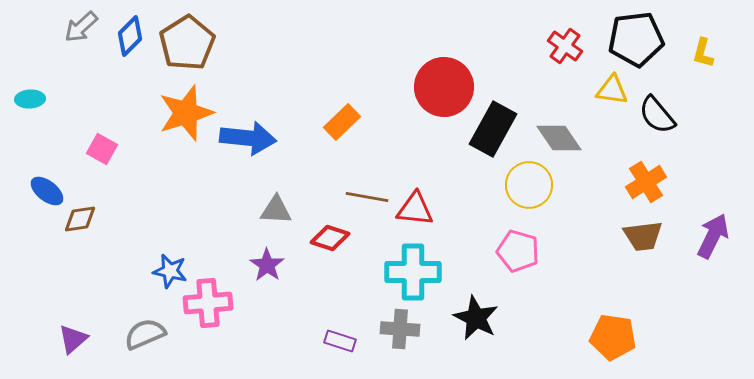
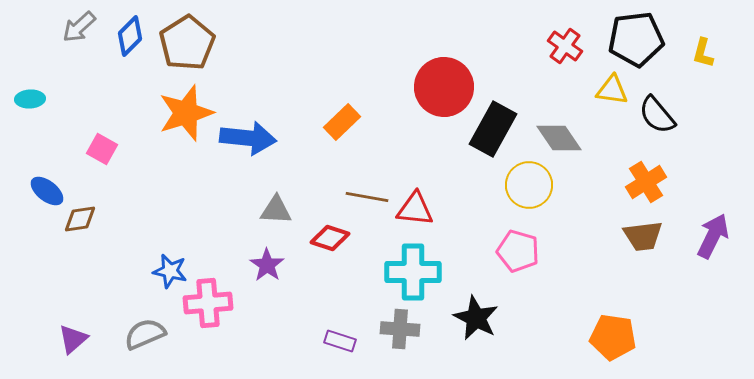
gray arrow: moved 2 px left
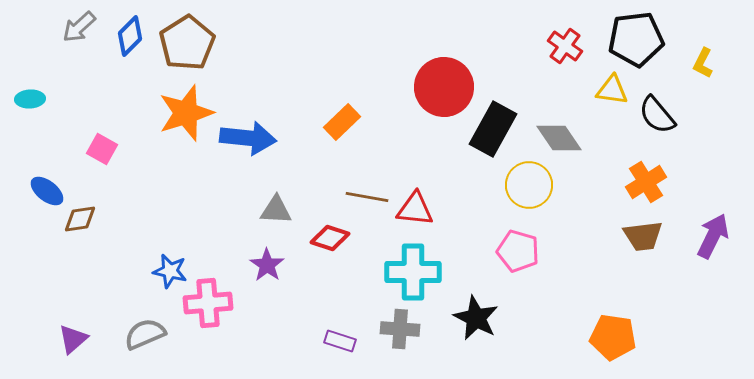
yellow L-shape: moved 10 px down; rotated 12 degrees clockwise
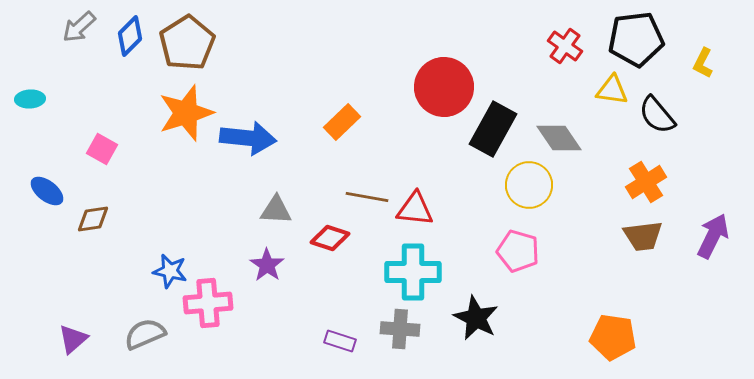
brown diamond: moved 13 px right
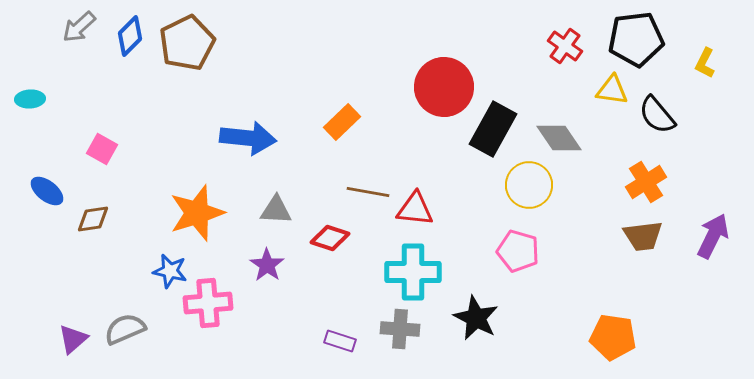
brown pentagon: rotated 6 degrees clockwise
yellow L-shape: moved 2 px right
orange star: moved 11 px right, 100 px down
brown line: moved 1 px right, 5 px up
gray semicircle: moved 20 px left, 5 px up
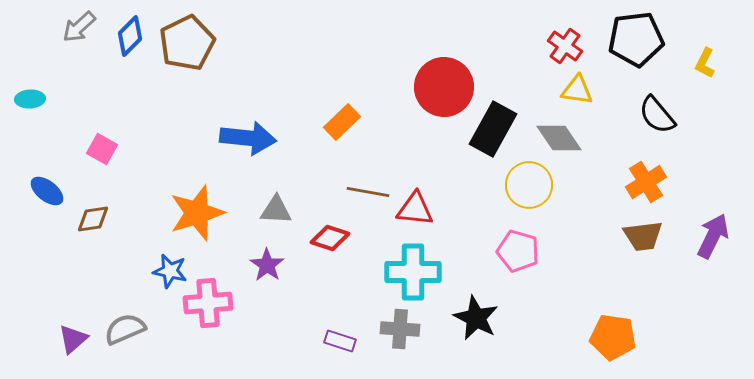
yellow triangle: moved 35 px left
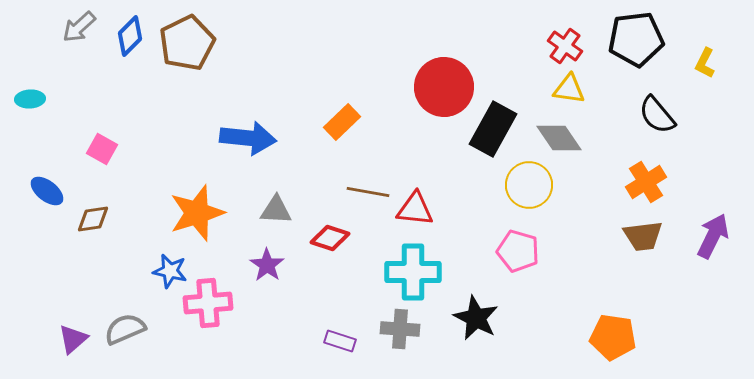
yellow triangle: moved 8 px left, 1 px up
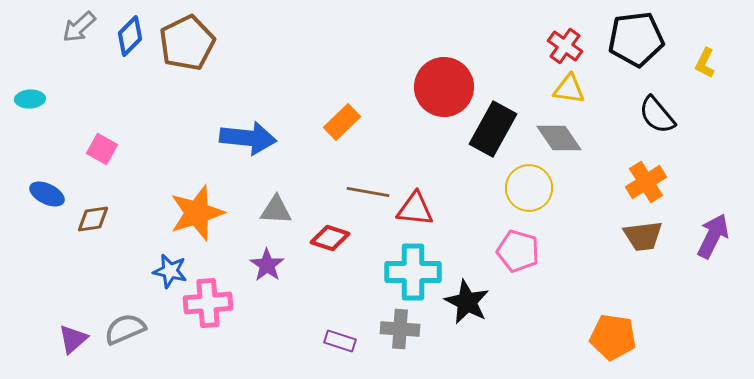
yellow circle: moved 3 px down
blue ellipse: moved 3 px down; rotated 12 degrees counterclockwise
black star: moved 9 px left, 16 px up
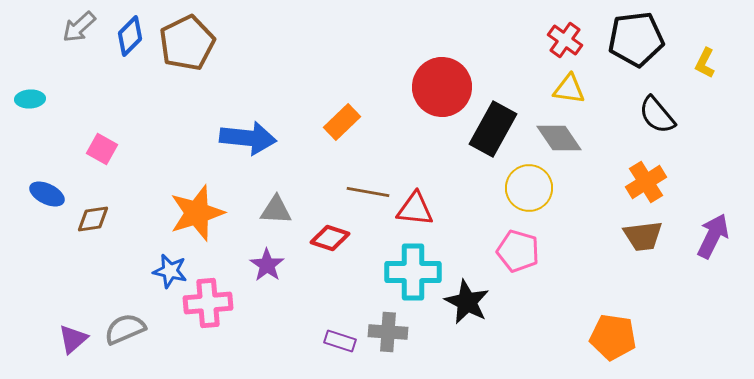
red cross: moved 6 px up
red circle: moved 2 px left
gray cross: moved 12 px left, 3 px down
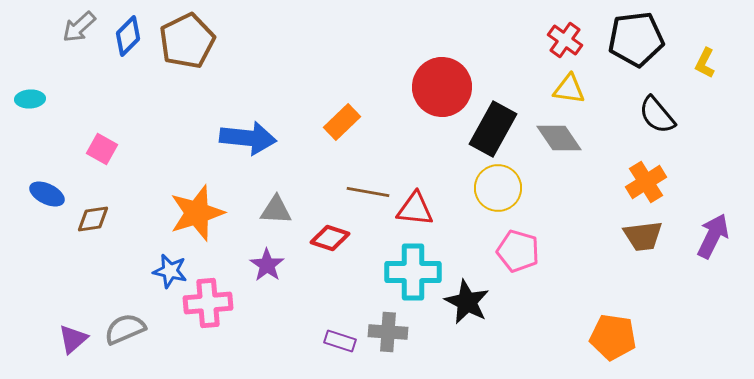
blue diamond: moved 2 px left
brown pentagon: moved 2 px up
yellow circle: moved 31 px left
